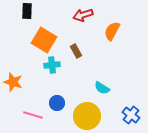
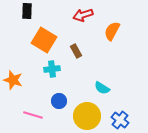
cyan cross: moved 4 px down
orange star: moved 2 px up
blue circle: moved 2 px right, 2 px up
blue cross: moved 11 px left, 5 px down
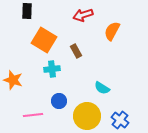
pink line: rotated 24 degrees counterclockwise
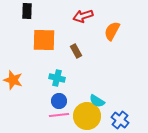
red arrow: moved 1 px down
orange square: rotated 30 degrees counterclockwise
cyan cross: moved 5 px right, 9 px down; rotated 21 degrees clockwise
cyan semicircle: moved 5 px left, 13 px down
pink line: moved 26 px right
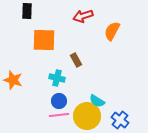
brown rectangle: moved 9 px down
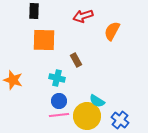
black rectangle: moved 7 px right
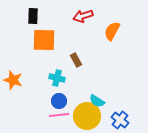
black rectangle: moved 1 px left, 5 px down
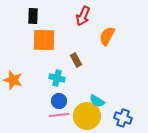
red arrow: rotated 48 degrees counterclockwise
orange semicircle: moved 5 px left, 5 px down
blue cross: moved 3 px right, 2 px up; rotated 18 degrees counterclockwise
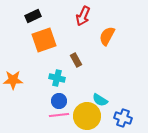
black rectangle: rotated 63 degrees clockwise
orange square: rotated 20 degrees counterclockwise
orange star: rotated 18 degrees counterclockwise
cyan semicircle: moved 3 px right, 1 px up
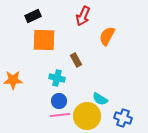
orange square: rotated 20 degrees clockwise
cyan semicircle: moved 1 px up
pink line: moved 1 px right
